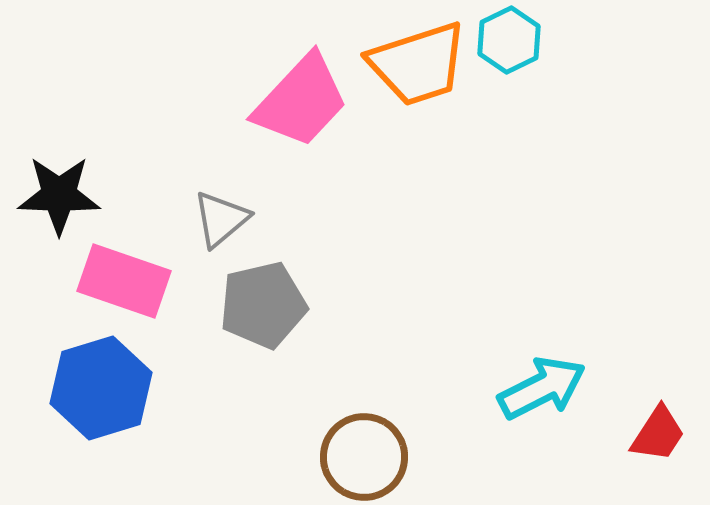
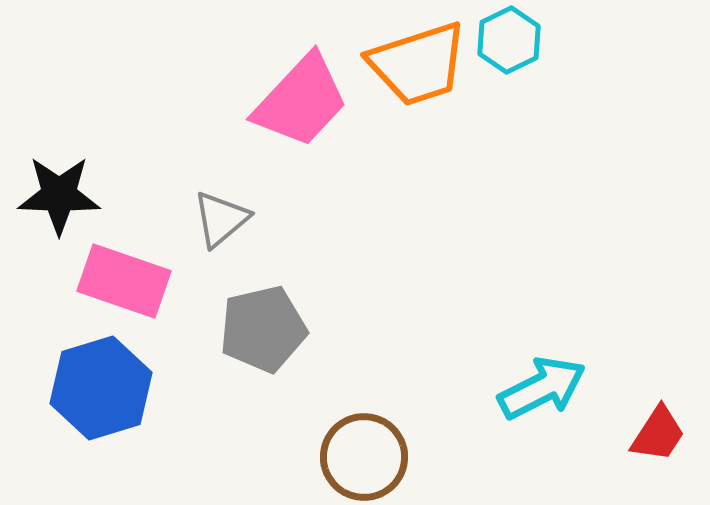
gray pentagon: moved 24 px down
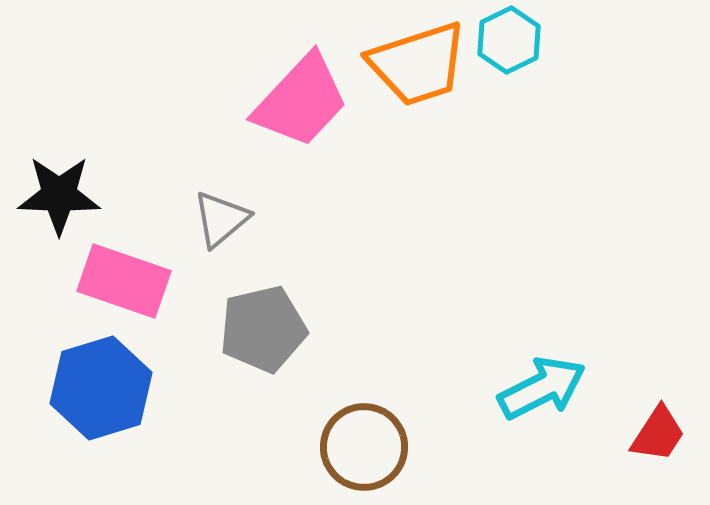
brown circle: moved 10 px up
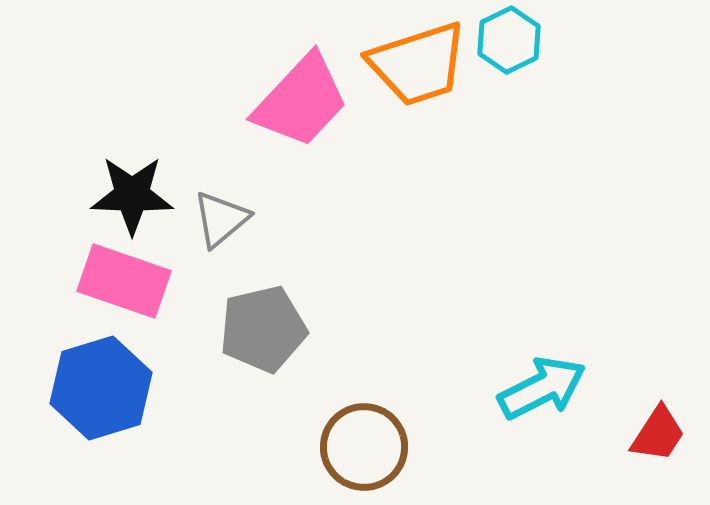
black star: moved 73 px right
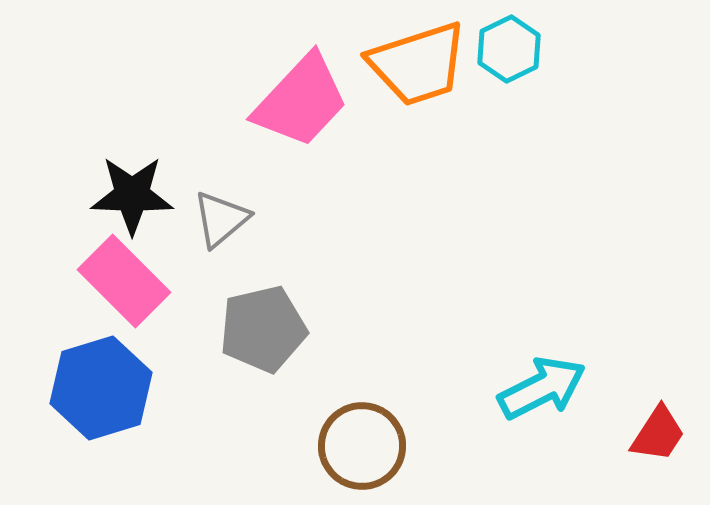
cyan hexagon: moved 9 px down
pink rectangle: rotated 26 degrees clockwise
brown circle: moved 2 px left, 1 px up
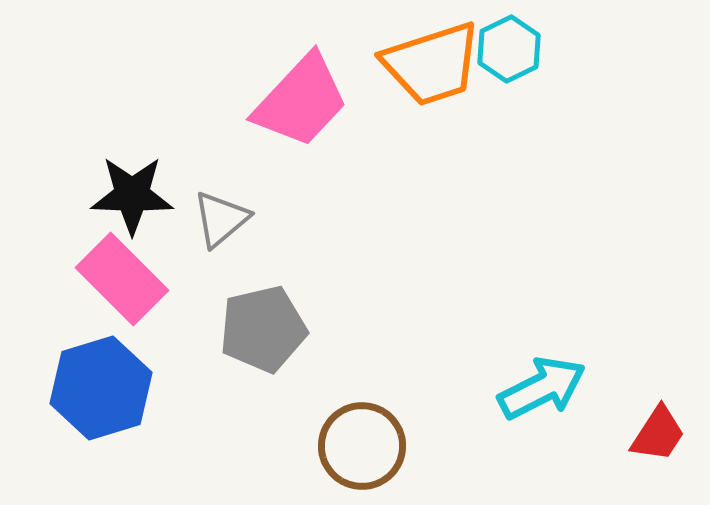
orange trapezoid: moved 14 px right
pink rectangle: moved 2 px left, 2 px up
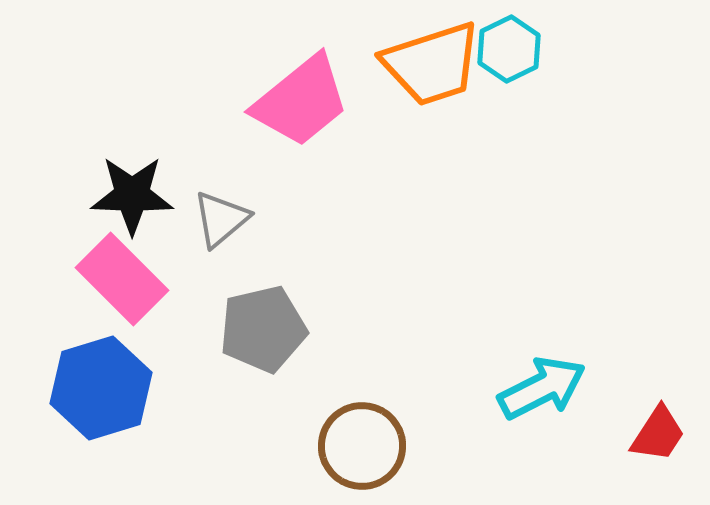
pink trapezoid: rotated 8 degrees clockwise
